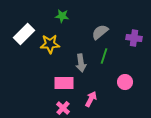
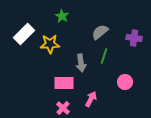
green star: rotated 24 degrees clockwise
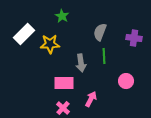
gray semicircle: rotated 30 degrees counterclockwise
green line: rotated 21 degrees counterclockwise
pink circle: moved 1 px right, 1 px up
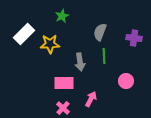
green star: rotated 16 degrees clockwise
gray arrow: moved 1 px left, 1 px up
